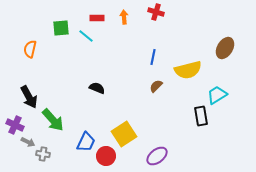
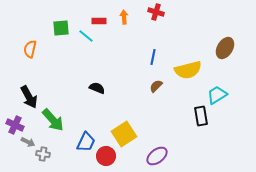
red rectangle: moved 2 px right, 3 px down
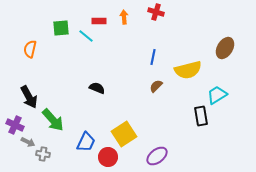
red circle: moved 2 px right, 1 px down
